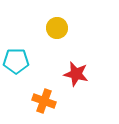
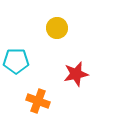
red star: rotated 25 degrees counterclockwise
orange cross: moved 6 px left
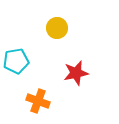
cyan pentagon: rotated 10 degrees counterclockwise
red star: moved 1 px up
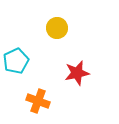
cyan pentagon: rotated 15 degrees counterclockwise
red star: moved 1 px right
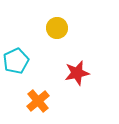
orange cross: rotated 30 degrees clockwise
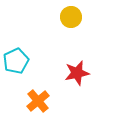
yellow circle: moved 14 px right, 11 px up
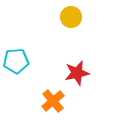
cyan pentagon: rotated 20 degrees clockwise
orange cross: moved 15 px right
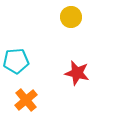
red star: rotated 25 degrees clockwise
orange cross: moved 27 px left, 1 px up
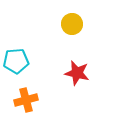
yellow circle: moved 1 px right, 7 px down
orange cross: rotated 25 degrees clockwise
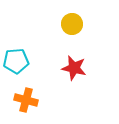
red star: moved 3 px left, 5 px up
orange cross: rotated 30 degrees clockwise
